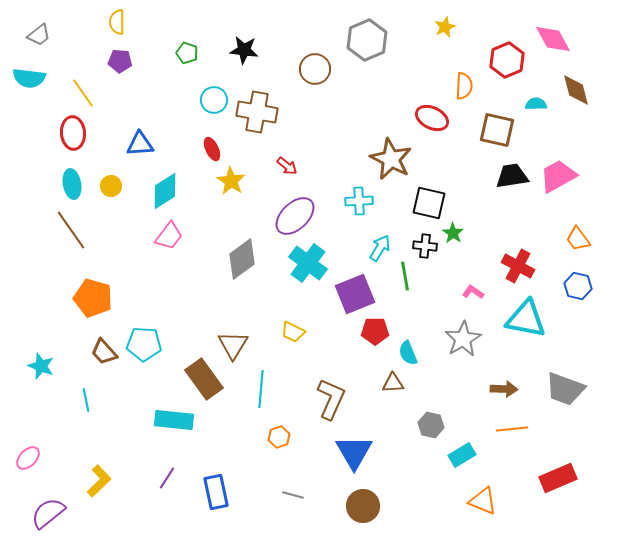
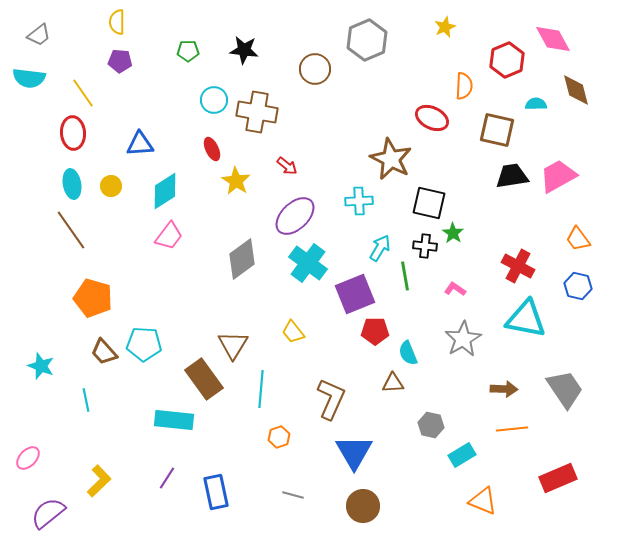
green pentagon at (187, 53): moved 1 px right, 2 px up; rotated 20 degrees counterclockwise
yellow star at (231, 181): moved 5 px right
pink L-shape at (473, 292): moved 18 px left, 3 px up
yellow trapezoid at (293, 332): rotated 25 degrees clockwise
gray trapezoid at (565, 389): rotated 144 degrees counterclockwise
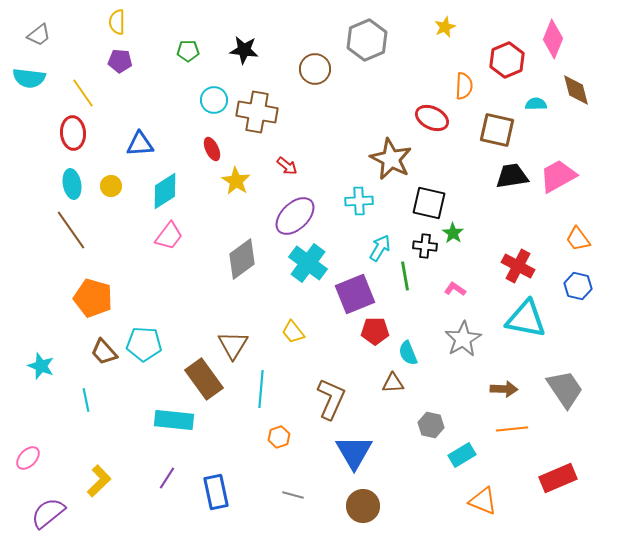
pink diamond at (553, 39): rotated 51 degrees clockwise
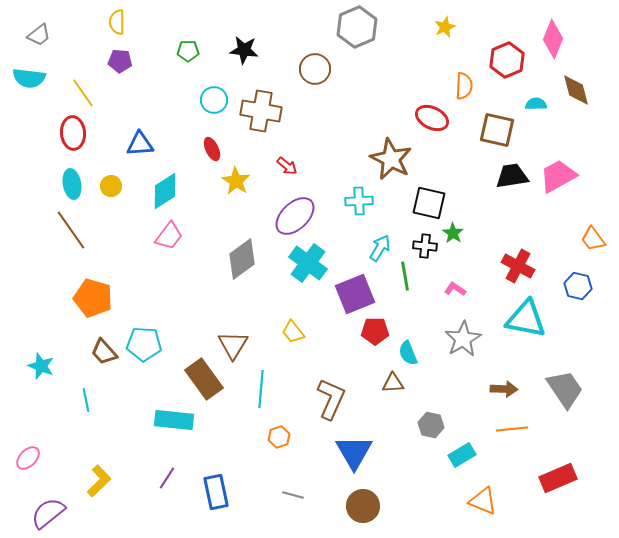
gray hexagon at (367, 40): moved 10 px left, 13 px up
brown cross at (257, 112): moved 4 px right, 1 px up
orange trapezoid at (578, 239): moved 15 px right
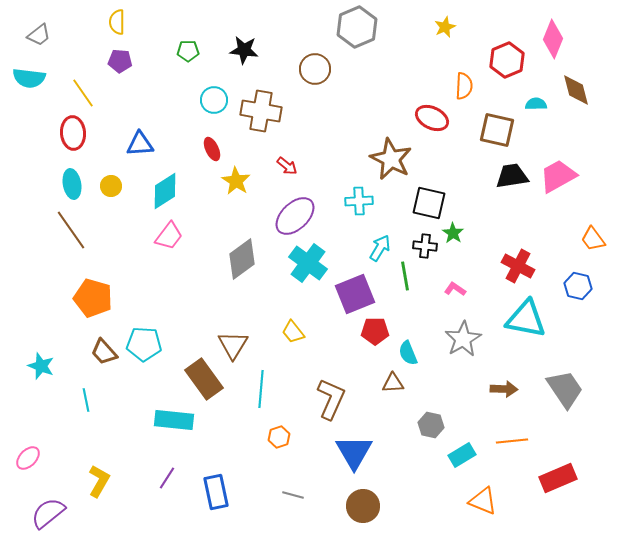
orange line at (512, 429): moved 12 px down
yellow L-shape at (99, 481): rotated 16 degrees counterclockwise
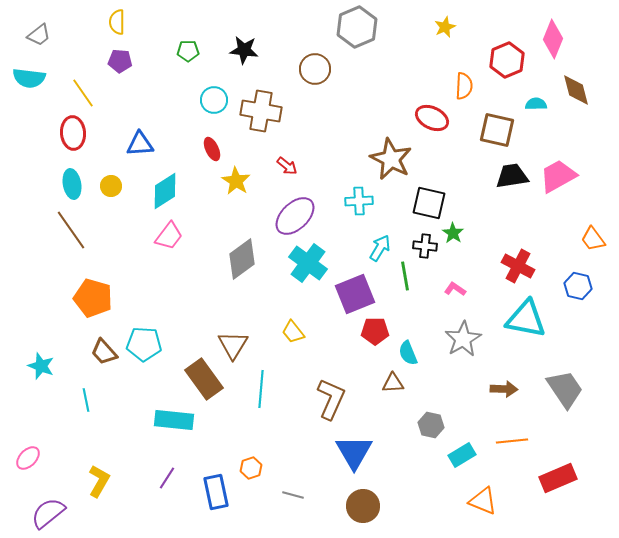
orange hexagon at (279, 437): moved 28 px left, 31 px down
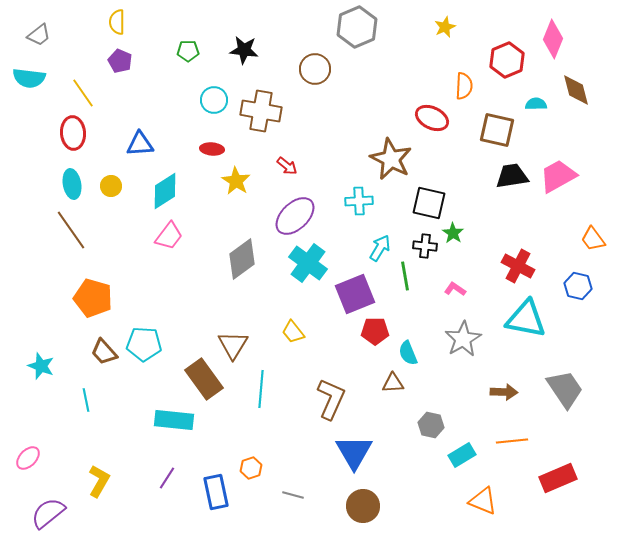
purple pentagon at (120, 61): rotated 20 degrees clockwise
red ellipse at (212, 149): rotated 60 degrees counterclockwise
brown arrow at (504, 389): moved 3 px down
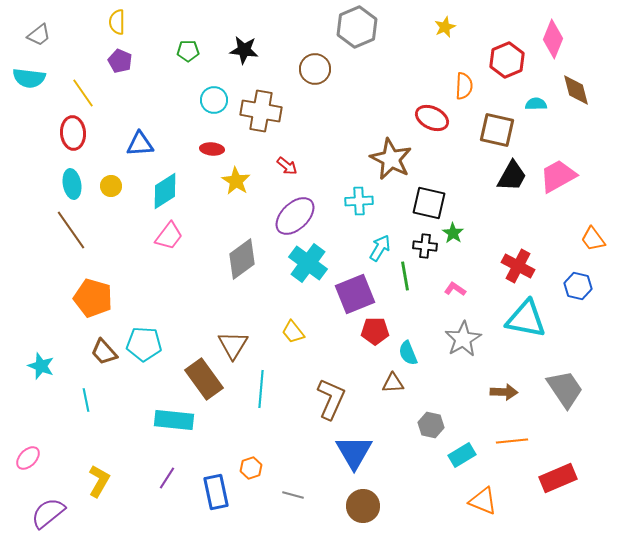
black trapezoid at (512, 176): rotated 128 degrees clockwise
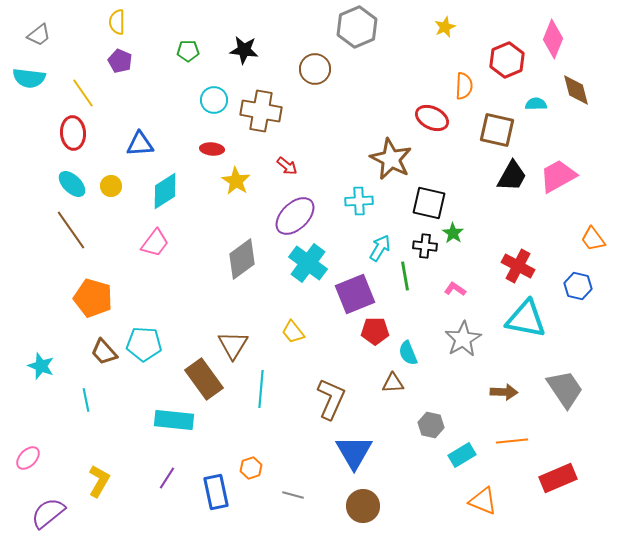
cyan ellipse at (72, 184): rotated 36 degrees counterclockwise
pink trapezoid at (169, 236): moved 14 px left, 7 px down
